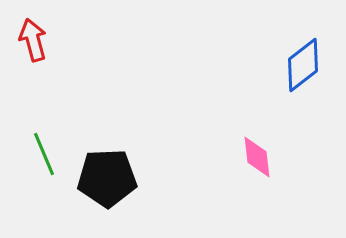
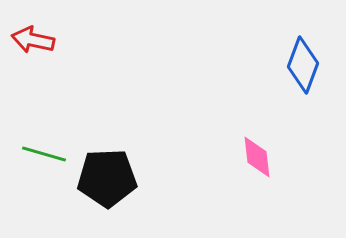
red arrow: rotated 63 degrees counterclockwise
blue diamond: rotated 32 degrees counterclockwise
green line: rotated 51 degrees counterclockwise
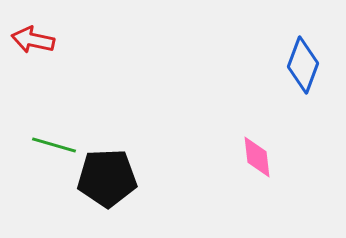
green line: moved 10 px right, 9 px up
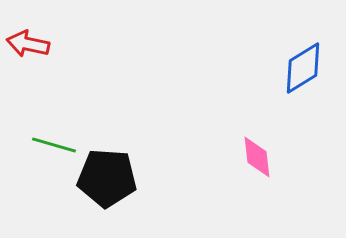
red arrow: moved 5 px left, 4 px down
blue diamond: moved 3 px down; rotated 38 degrees clockwise
black pentagon: rotated 6 degrees clockwise
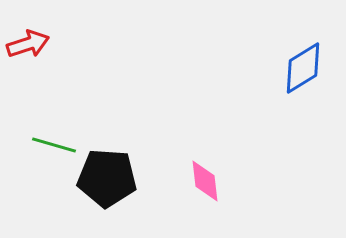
red arrow: rotated 150 degrees clockwise
pink diamond: moved 52 px left, 24 px down
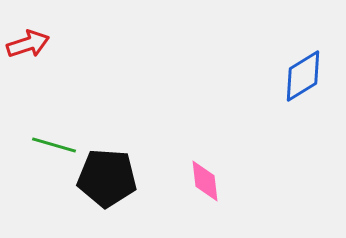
blue diamond: moved 8 px down
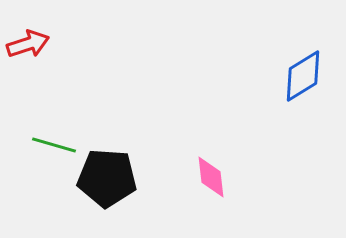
pink diamond: moved 6 px right, 4 px up
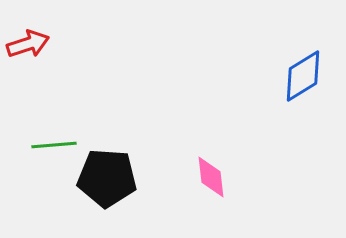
green line: rotated 21 degrees counterclockwise
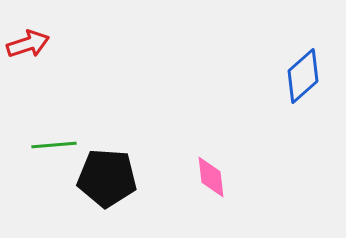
blue diamond: rotated 10 degrees counterclockwise
